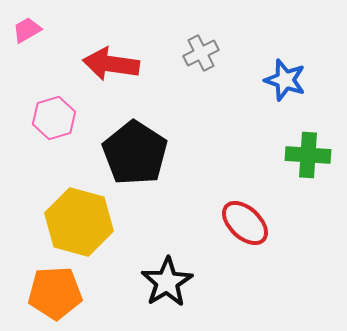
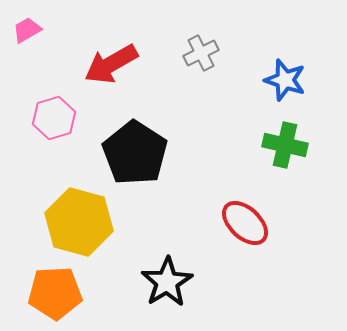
red arrow: rotated 38 degrees counterclockwise
green cross: moved 23 px left, 10 px up; rotated 9 degrees clockwise
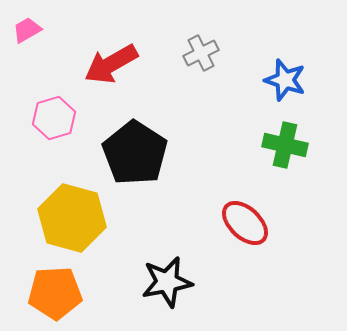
yellow hexagon: moved 7 px left, 4 px up
black star: rotated 21 degrees clockwise
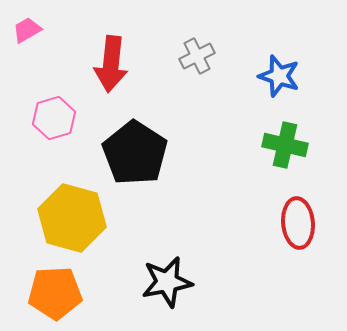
gray cross: moved 4 px left, 3 px down
red arrow: rotated 54 degrees counterclockwise
blue star: moved 6 px left, 4 px up
red ellipse: moved 53 px right; rotated 42 degrees clockwise
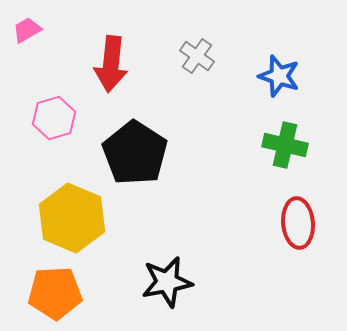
gray cross: rotated 28 degrees counterclockwise
yellow hexagon: rotated 8 degrees clockwise
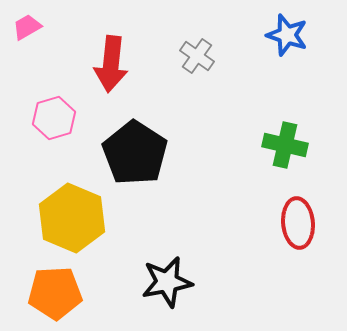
pink trapezoid: moved 3 px up
blue star: moved 8 px right, 41 px up
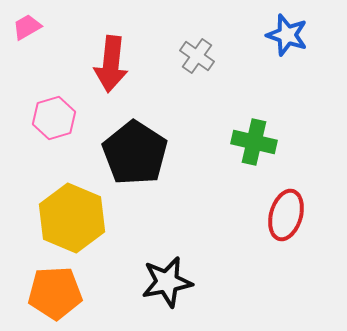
green cross: moved 31 px left, 3 px up
red ellipse: moved 12 px left, 8 px up; rotated 21 degrees clockwise
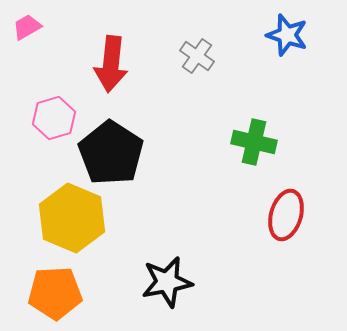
black pentagon: moved 24 px left
